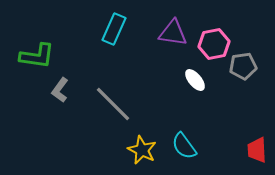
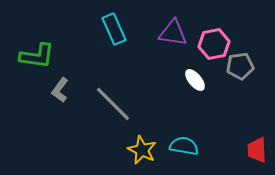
cyan rectangle: rotated 48 degrees counterclockwise
gray pentagon: moved 3 px left
cyan semicircle: rotated 136 degrees clockwise
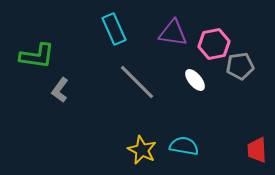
gray line: moved 24 px right, 22 px up
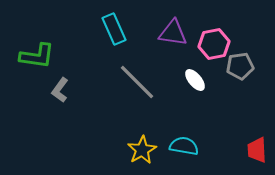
yellow star: rotated 16 degrees clockwise
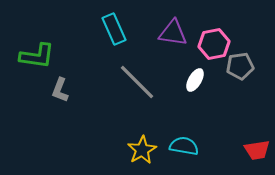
white ellipse: rotated 70 degrees clockwise
gray L-shape: rotated 15 degrees counterclockwise
red trapezoid: rotated 96 degrees counterclockwise
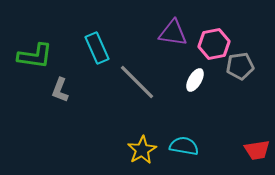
cyan rectangle: moved 17 px left, 19 px down
green L-shape: moved 2 px left
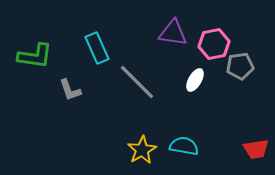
gray L-shape: moved 10 px right; rotated 40 degrees counterclockwise
red trapezoid: moved 1 px left, 1 px up
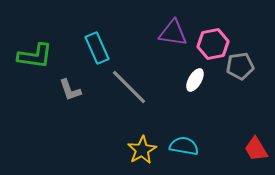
pink hexagon: moved 1 px left
gray line: moved 8 px left, 5 px down
red trapezoid: rotated 68 degrees clockwise
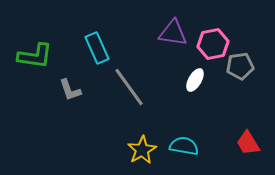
gray line: rotated 9 degrees clockwise
red trapezoid: moved 8 px left, 6 px up
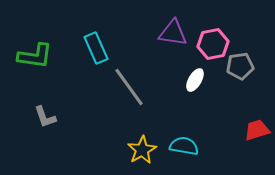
cyan rectangle: moved 1 px left
gray L-shape: moved 25 px left, 27 px down
red trapezoid: moved 9 px right, 13 px up; rotated 104 degrees clockwise
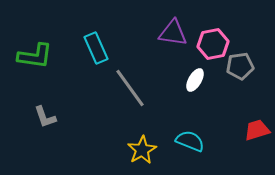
gray line: moved 1 px right, 1 px down
cyan semicircle: moved 6 px right, 5 px up; rotated 12 degrees clockwise
